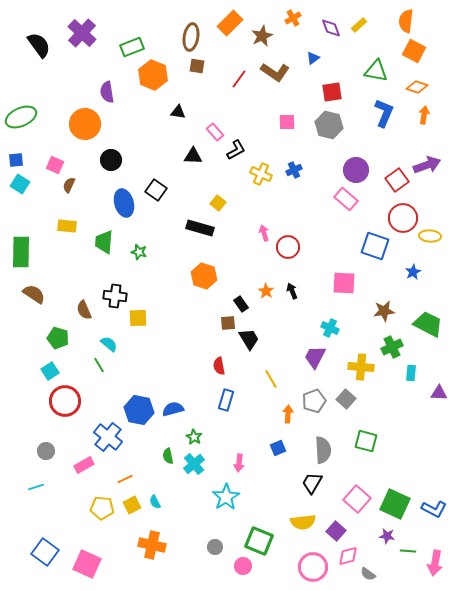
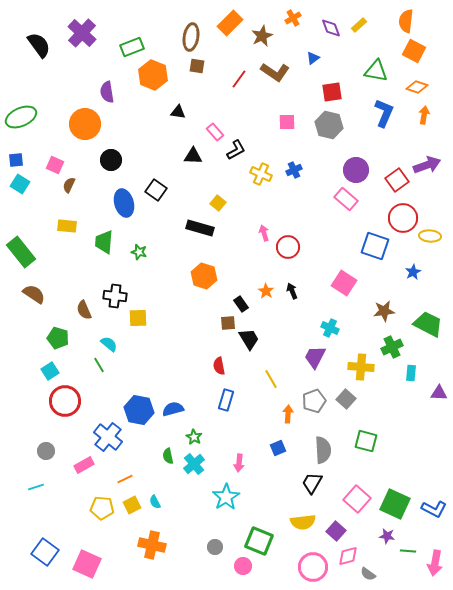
green rectangle at (21, 252): rotated 40 degrees counterclockwise
pink square at (344, 283): rotated 30 degrees clockwise
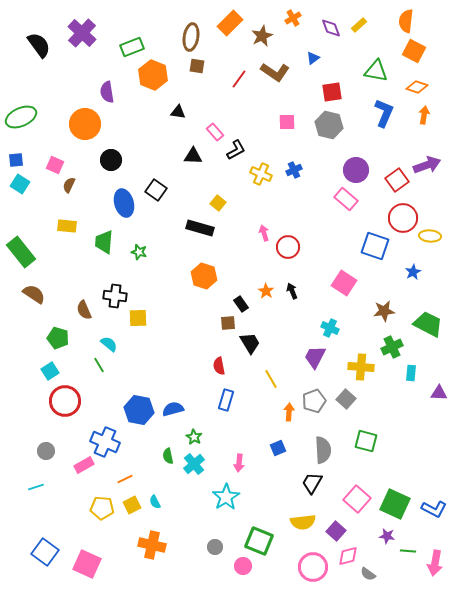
black trapezoid at (249, 339): moved 1 px right, 4 px down
orange arrow at (288, 414): moved 1 px right, 2 px up
blue cross at (108, 437): moved 3 px left, 5 px down; rotated 16 degrees counterclockwise
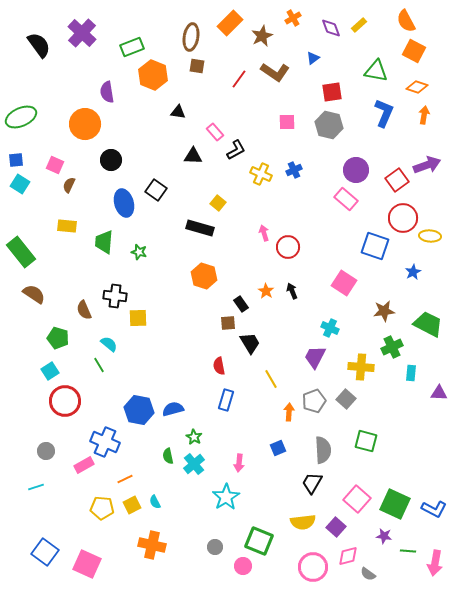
orange semicircle at (406, 21): rotated 35 degrees counterclockwise
purple square at (336, 531): moved 4 px up
purple star at (387, 536): moved 3 px left
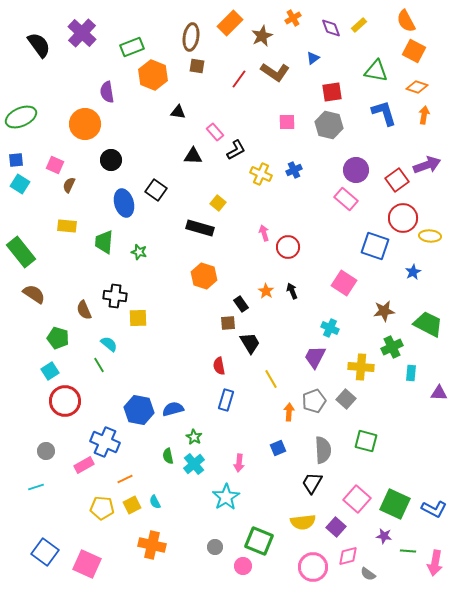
blue L-shape at (384, 113): rotated 40 degrees counterclockwise
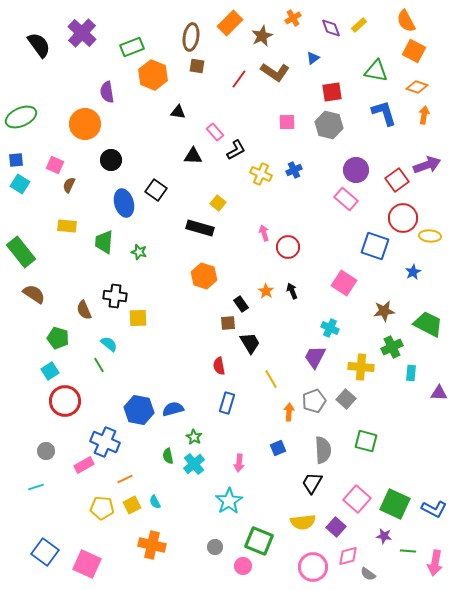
blue rectangle at (226, 400): moved 1 px right, 3 px down
cyan star at (226, 497): moved 3 px right, 4 px down
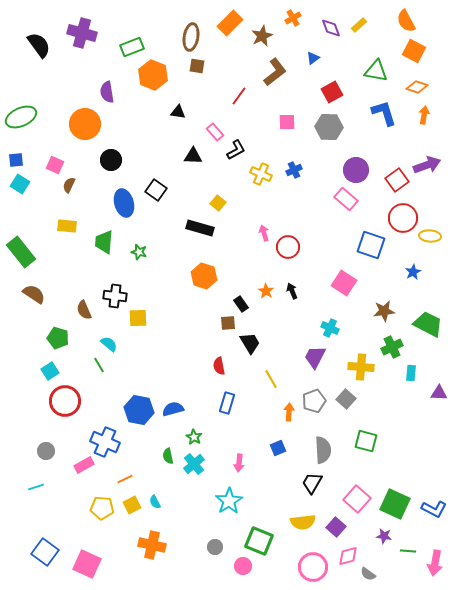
purple cross at (82, 33): rotated 28 degrees counterclockwise
brown L-shape at (275, 72): rotated 72 degrees counterclockwise
red line at (239, 79): moved 17 px down
red square at (332, 92): rotated 20 degrees counterclockwise
gray hexagon at (329, 125): moved 2 px down; rotated 12 degrees counterclockwise
blue square at (375, 246): moved 4 px left, 1 px up
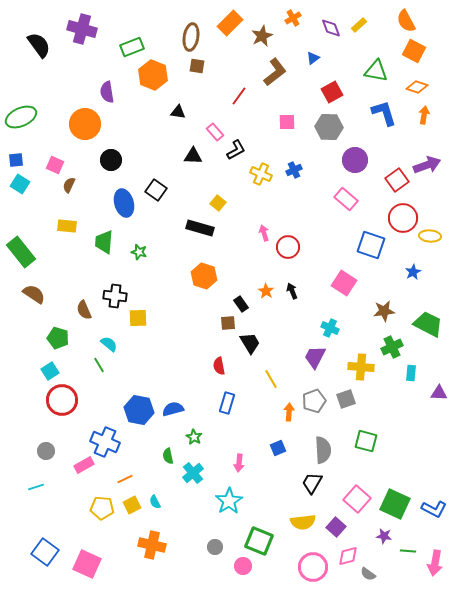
purple cross at (82, 33): moved 4 px up
purple circle at (356, 170): moved 1 px left, 10 px up
gray square at (346, 399): rotated 30 degrees clockwise
red circle at (65, 401): moved 3 px left, 1 px up
cyan cross at (194, 464): moved 1 px left, 9 px down
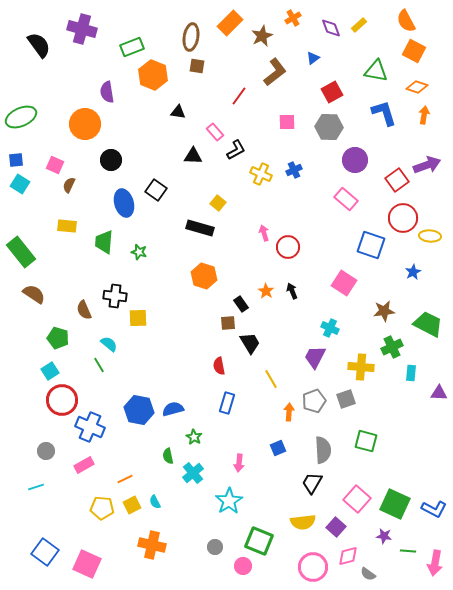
blue cross at (105, 442): moved 15 px left, 15 px up
